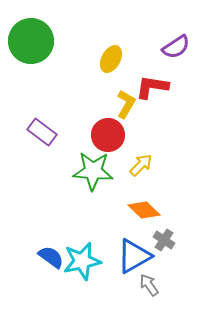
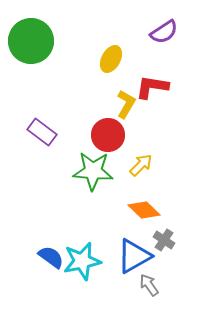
purple semicircle: moved 12 px left, 15 px up
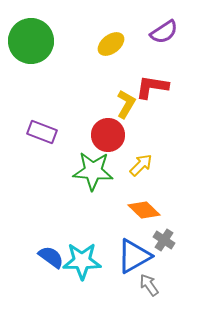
yellow ellipse: moved 15 px up; rotated 24 degrees clockwise
purple rectangle: rotated 16 degrees counterclockwise
cyan star: rotated 12 degrees clockwise
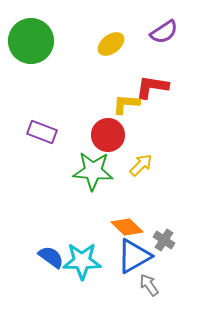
yellow L-shape: rotated 116 degrees counterclockwise
orange diamond: moved 17 px left, 17 px down
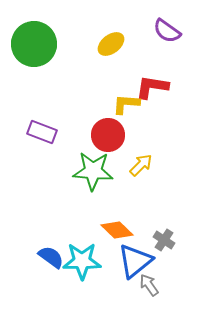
purple semicircle: moved 3 px right, 1 px up; rotated 68 degrees clockwise
green circle: moved 3 px right, 3 px down
orange diamond: moved 10 px left, 3 px down
blue triangle: moved 1 px right, 5 px down; rotated 9 degrees counterclockwise
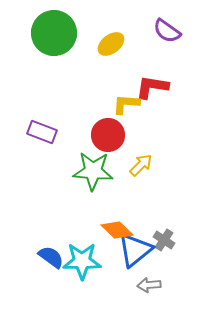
green circle: moved 20 px right, 11 px up
blue triangle: moved 11 px up
gray arrow: rotated 60 degrees counterclockwise
